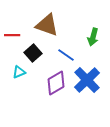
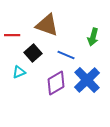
blue line: rotated 12 degrees counterclockwise
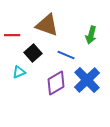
green arrow: moved 2 px left, 2 px up
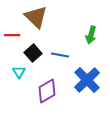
brown triangle: moved 11 px left, 8 px up; rotated 25 degrees clockwise
blue line: moved 6 px left; rotated 12 degrees counterclockwise
cyan triangle: rotated 40 degrees counterclockwise
purple diamond: moved 9 px left, 8 px down
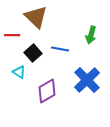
blue line: moved 6 px up
cyan triangle: rotated 24 degrees counterclockwise
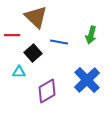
blue line: moved 1 px left, 7 px up
cyan triangle: rotated 32 degrees counterclockwise
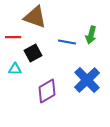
brown triangle: moved 1 px left; rotated 25 degrees counterclockwise
red line: moved 1 px right, 2 px down
blue line: moved 8 px right
black square: rotated 12 degrees clockwise
cyan triangle: moved 4 px left, 3 px up
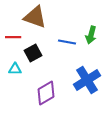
blue cross: rotated 12 degrees clockwise
purple diamond: moved 1 px left, 2 px down
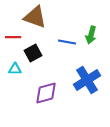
purple diamond: rotated 15 degrees clockwise
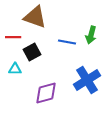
black square: moved 1 px left, 1 px up
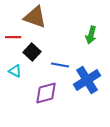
blue line: moved 7 px left, 23 px down
black square: rotated 18 degrees counterclockwise
cyan triangle: moved 2 px down; rotated 24 degrees clockwise
